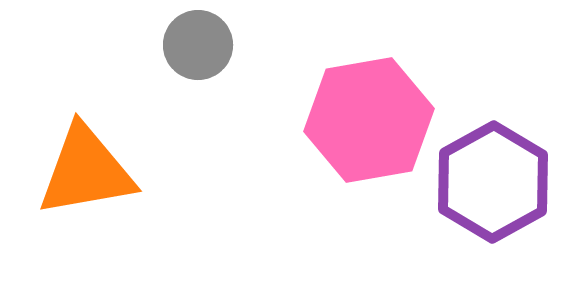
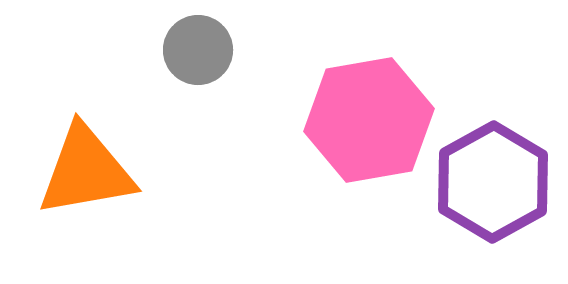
gray circle: moved 5 px down
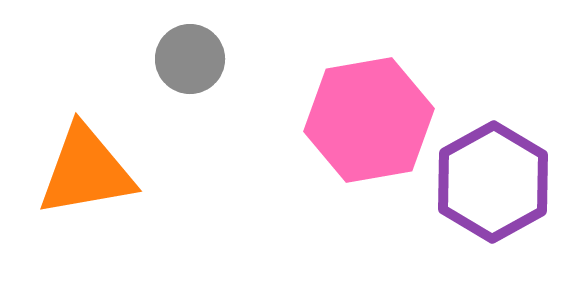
gray circle: moved 8 px left, 9 px down
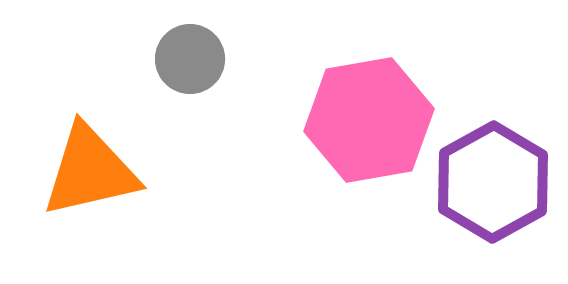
orange triangle: moved 4 px right; rotated 3 degrees counterclockwise
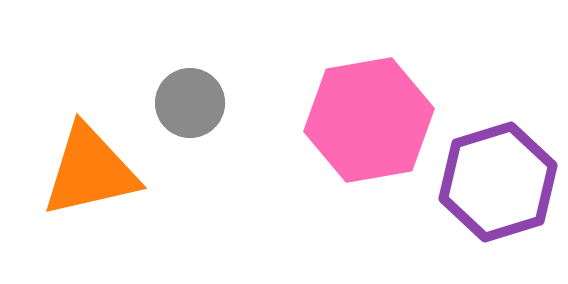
gray circle: moved 44 px down
purple hexagon: moved 5 px right; rotated 12 degrees clockwise
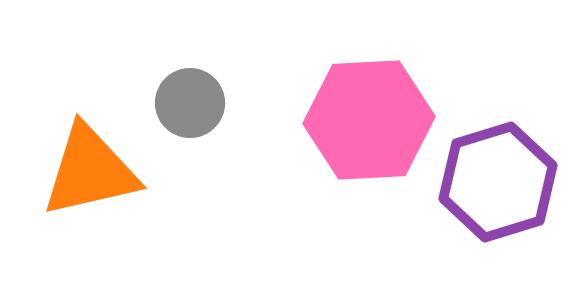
pink hexagon: rotated 7 degrees clockwise
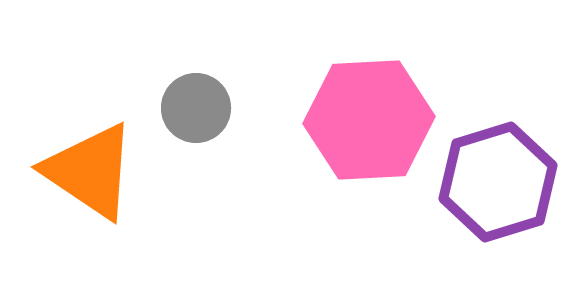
gray circle: moved 6 px right, 5 px down
orange triangle: rotated 47 degrees clockwise
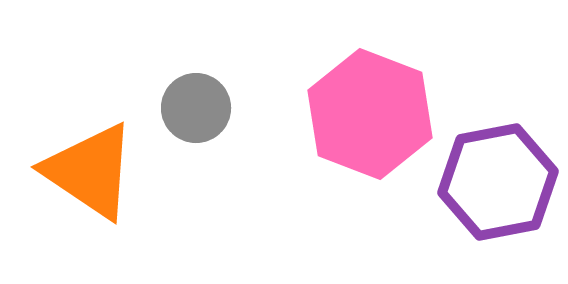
pink hexagon: moved 1 px right, 6 px up; rotated 24 degrees clockwise
purple hexagon: rotated 6 degrees clockwise
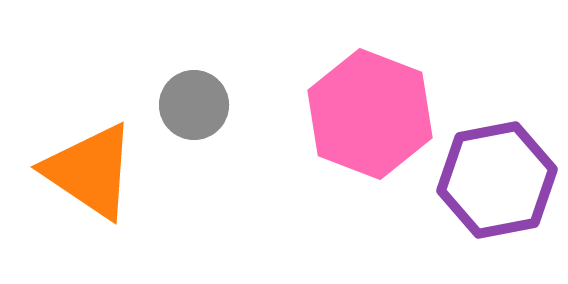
gray circle: moved 2 px left, 3 px up
purple hexagon: moved 1 px left, 2 px up
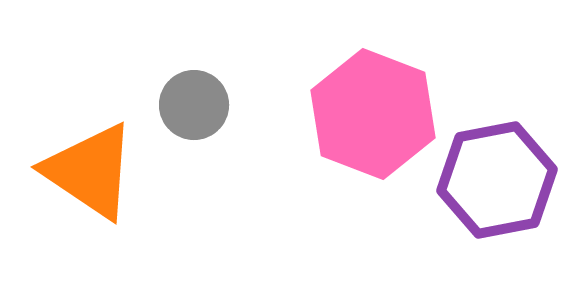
pink hexagon: moved 3 px right
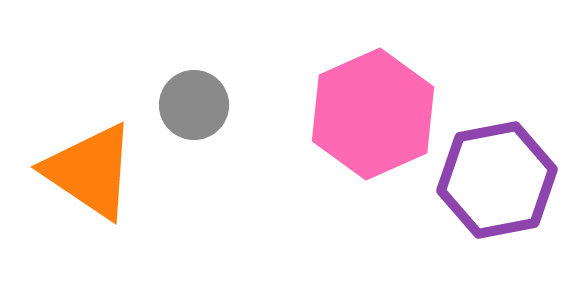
pink hexagon: rotated 15 degrees clockwise
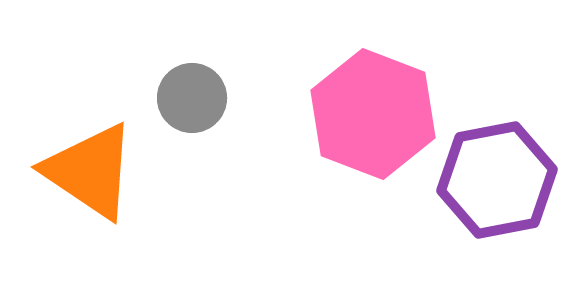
gray circle: moved 2 px left, 7 px up
pink hexagon: rotated 15 degrees counterclockwise
